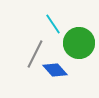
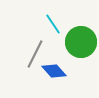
green circle: moved 2 px right, 1 px up
blue diamond: moved 1 px left, 1 px down
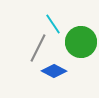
gray line: moved 3 px right, 6 px up
blue diamond: rotated 20 degrees counterclockwise
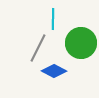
cyan line: moved 5 px up; rotated 35 degrees clockwise
green circle: moved 1 px down
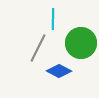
blue diamond: moved 5 px right
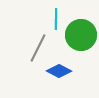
cyan line: moved 3 px right
green circle: moved 8 px up
